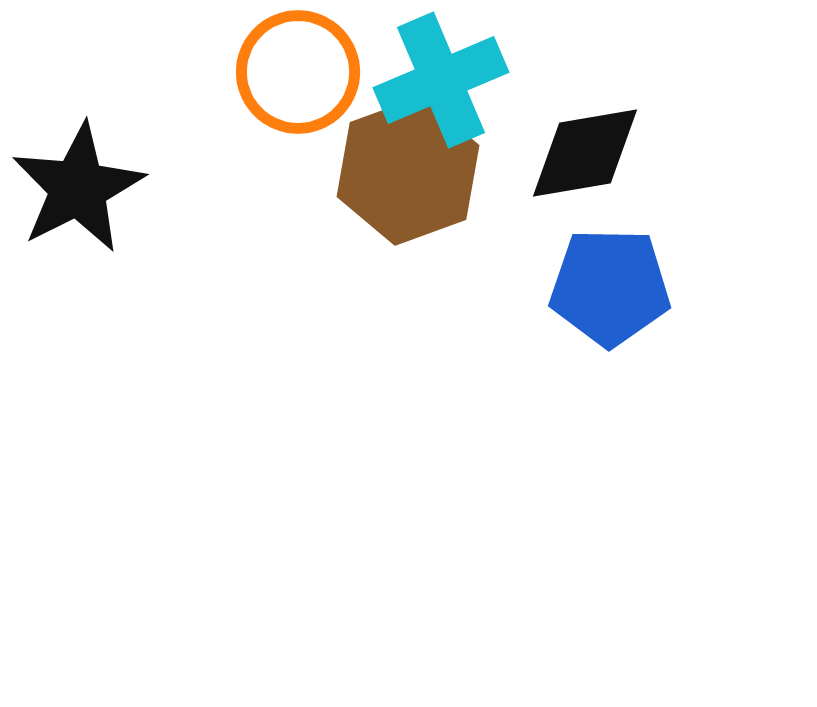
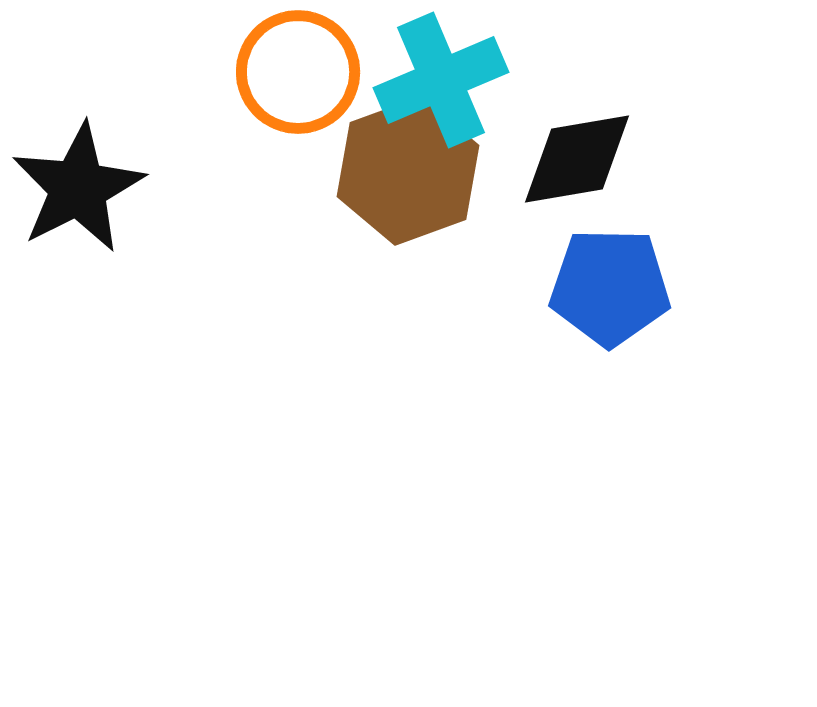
black diamond: moved 8 px left, 6 px down
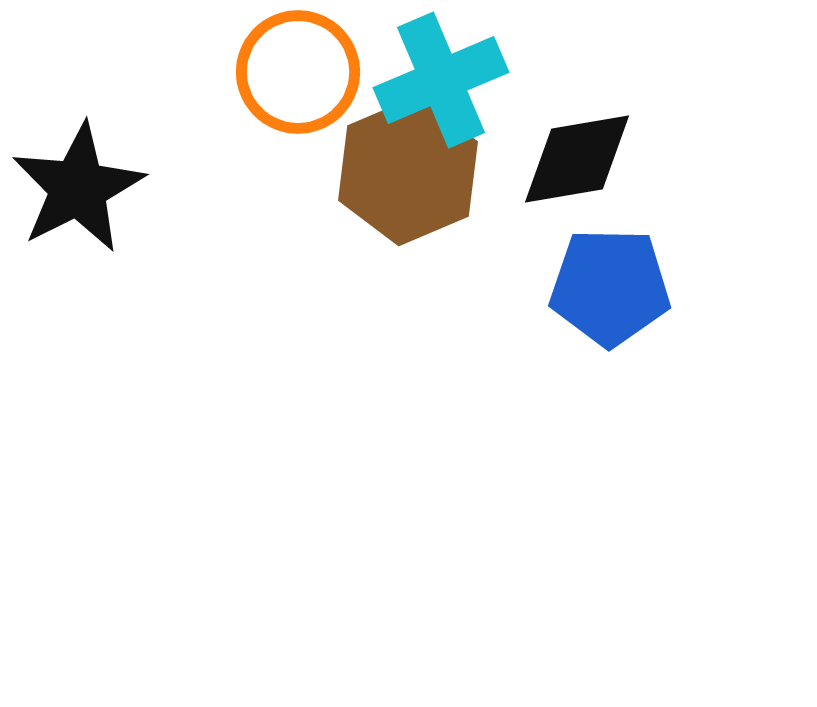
brown hexagon: rotated 3 degrees counterclockwise
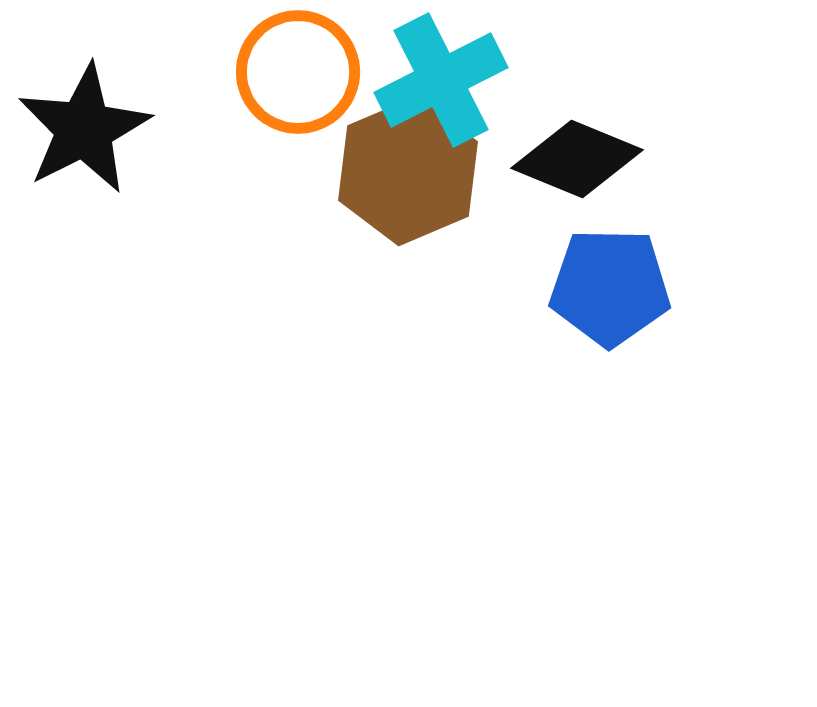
cyan cross: rotated 4 degrees counterclockwise
black diamond: rotated 32 degrees clockwise
black star: moved 6 px right, 59 px up
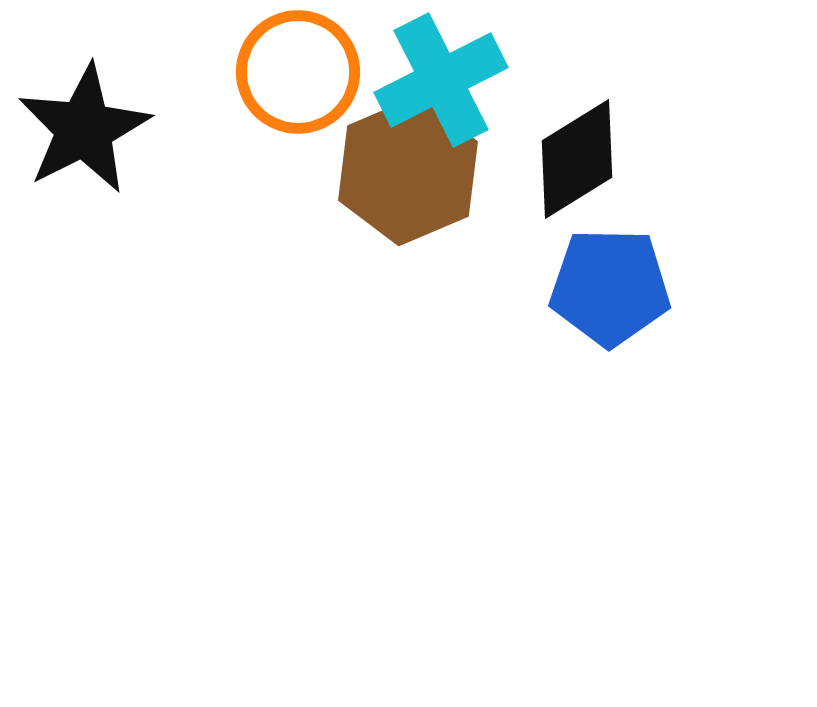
black diamond: rotated 54 degrees counterclockwise
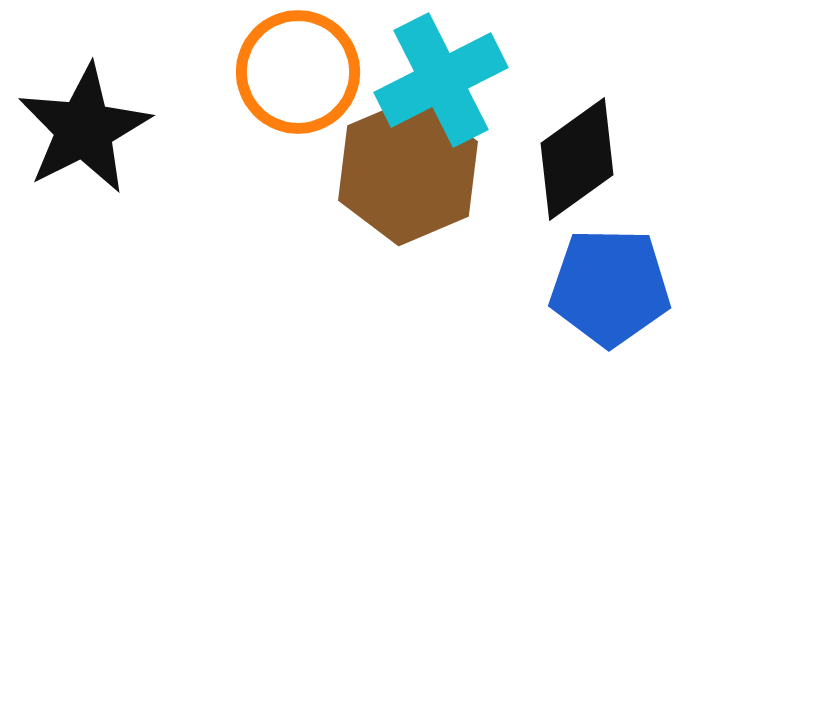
black diamond: rotated 4 degrees counterclockwise
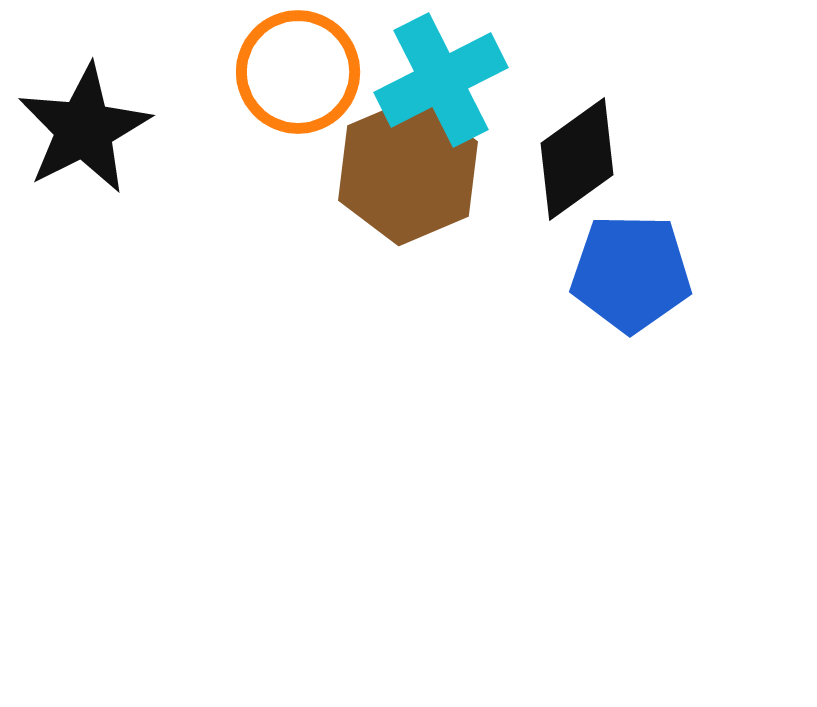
blue pentagon: moved 21 px right, 14 px up
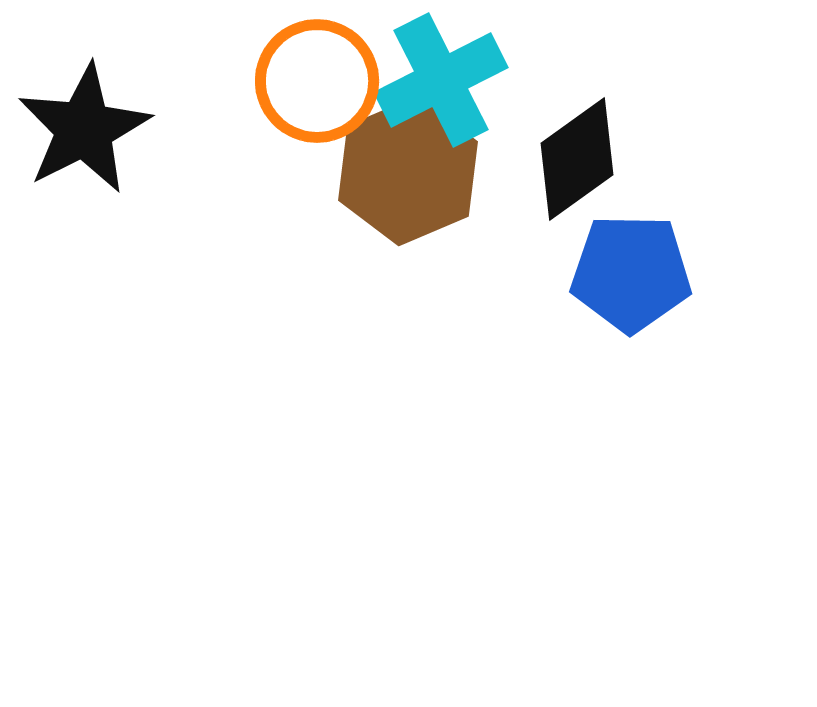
orange circle: moved 19 px right, 9 px down
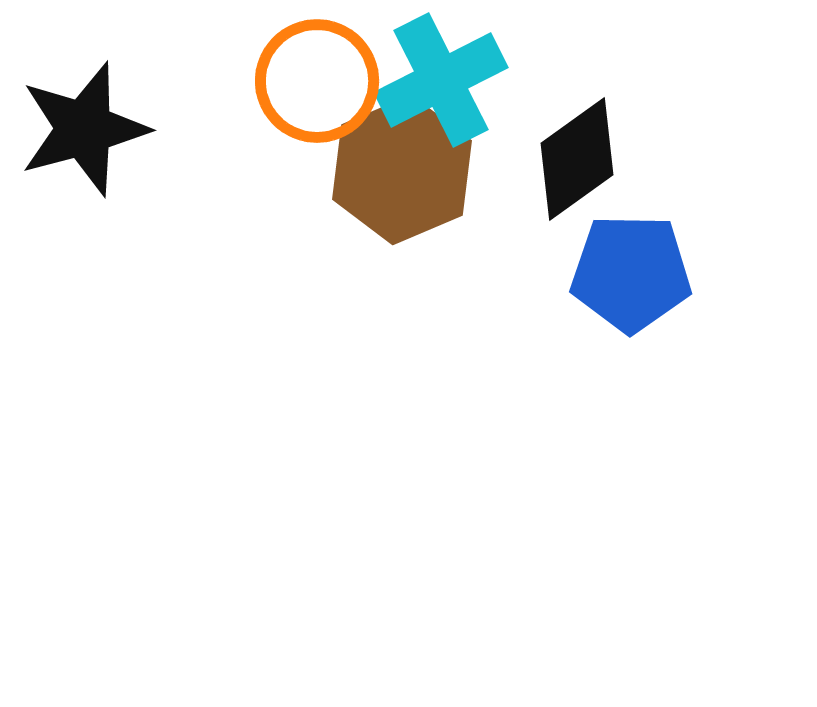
black star: rotated 12 degrees clockwise
brown hexagon: moved 6 px left, 1 px up
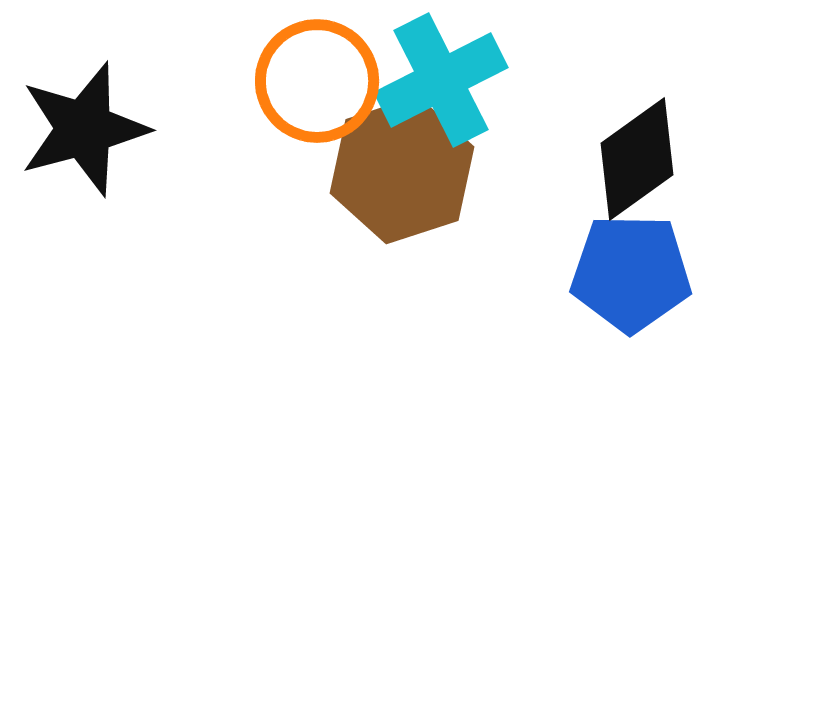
black diamond: moved 60 px right
brown hexagon: rotated 5 degrees clockwise
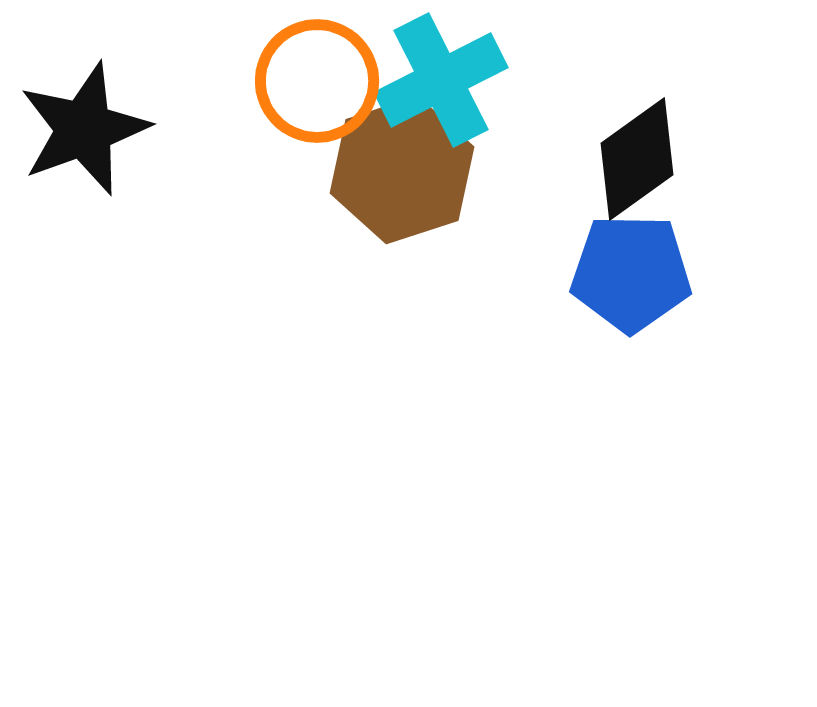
black star: rotated 5 degrees counterclockwise
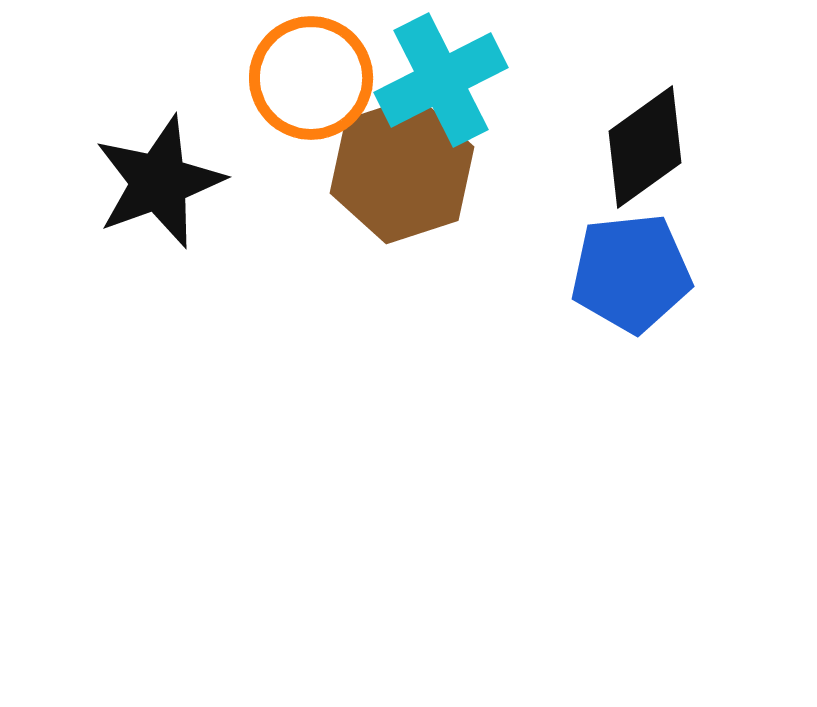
orange circle: moved 6 px left, 3 px up
black star: moved 75 px right, 53 px down
black diamond: moved 8 px right, 12 px up
blue pentagon: rotated 7 degrees counterclockwise
